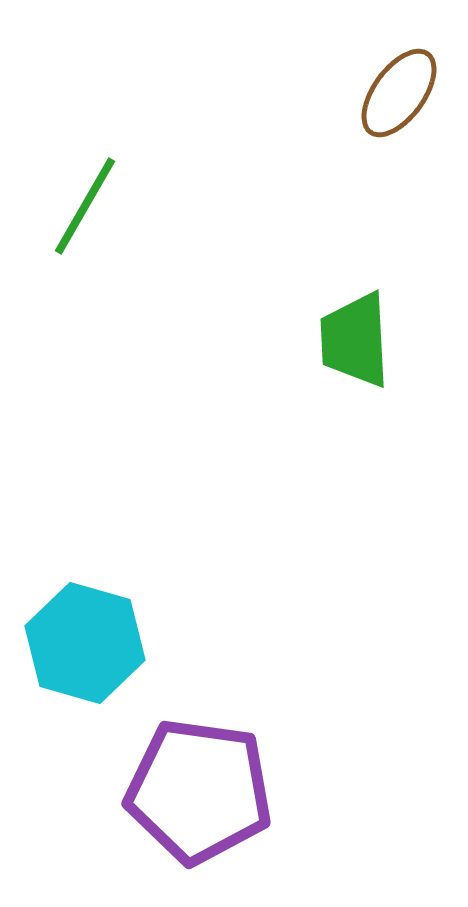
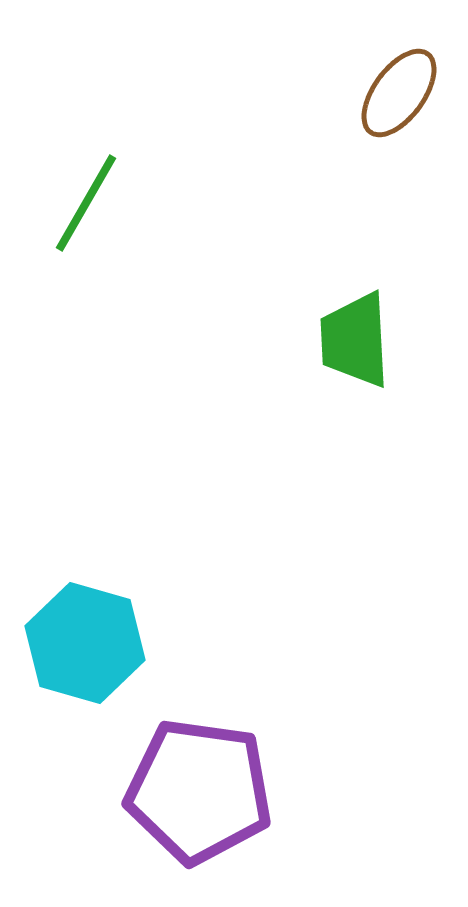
green line: moved 1 px right, 3 px up
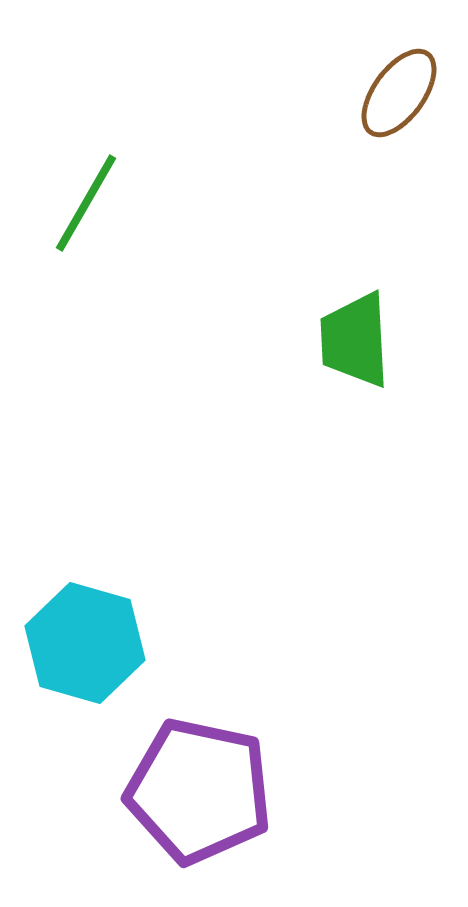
purple pentagon: rotated 4 degrees clockwise
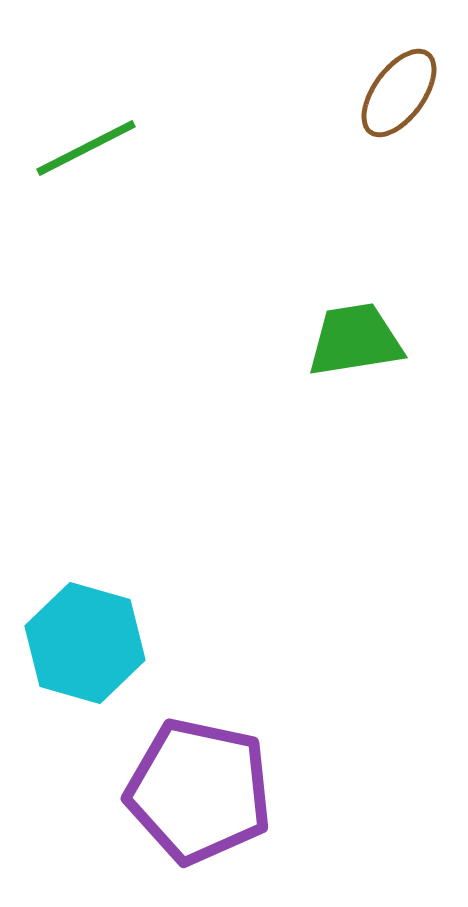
green line: moved 55 px up; rotated 33 degrees clockwise
green trapezoid: rotated 84 degrees clockwise
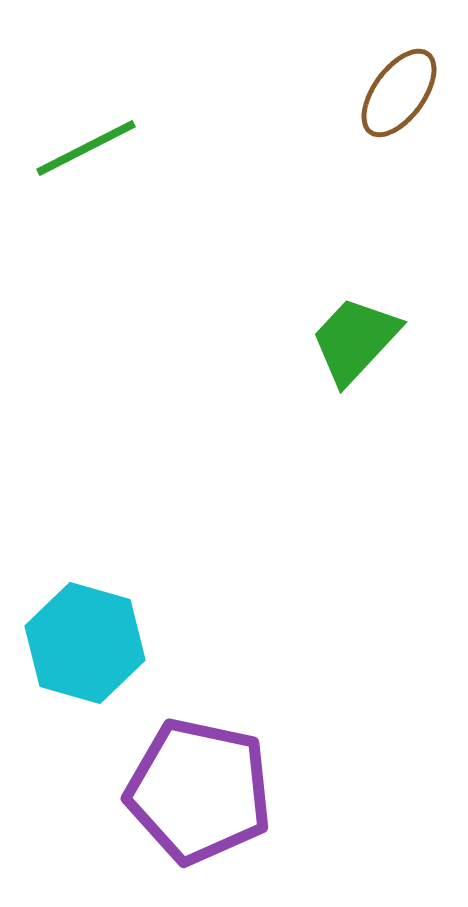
green trapezoid: rotated 38 degrees counterclockwise
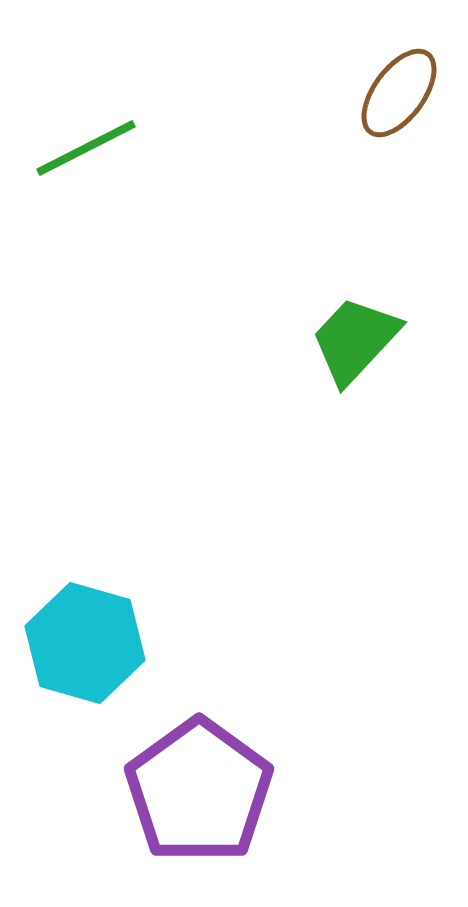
purple pentagon: rotated 24 degrees clockwise
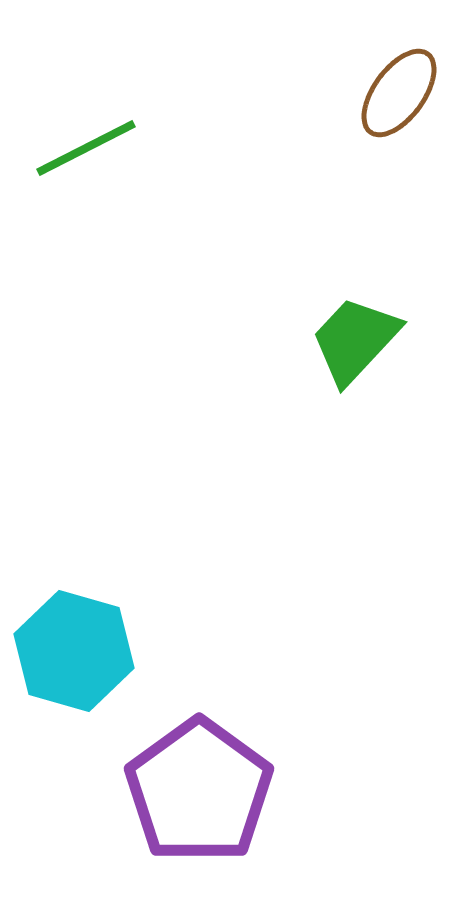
cyan hexagon: moved 11 px left, 8 px down
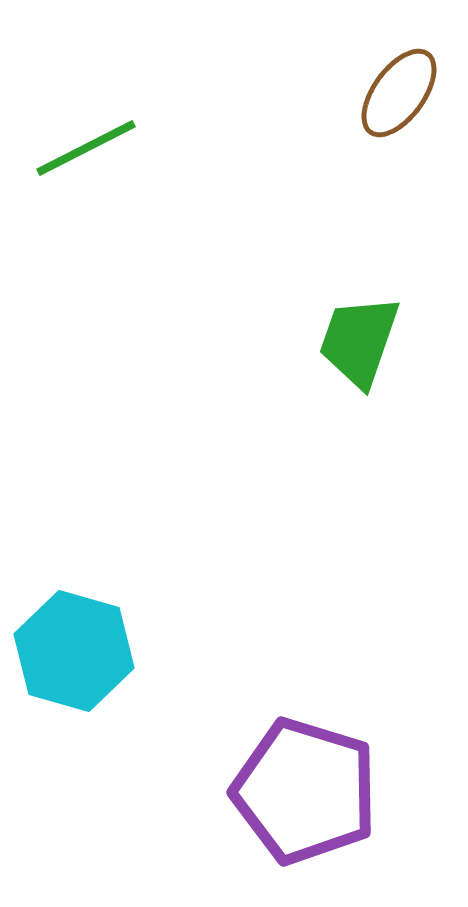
green trapezoid: moved 4 px right, 1 px down; rotated 24 degrees counterclockwise
purple pentagon: moved 106 px right; rotated 19 degrees counterclockwise
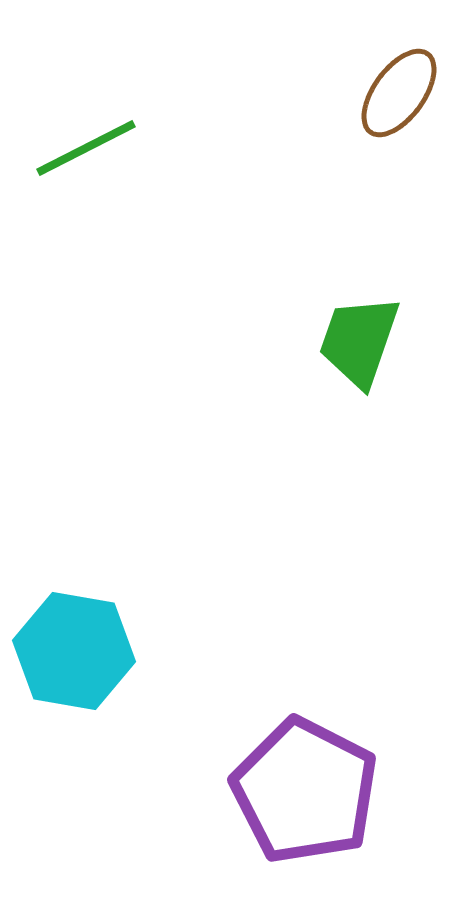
cyan hexagon: rotated 6 degrees counterclockwise
purple pentagon: rotated 10 degrees clockwise
